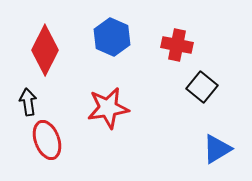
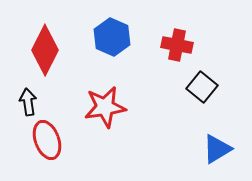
red star: moved 3 px left, 1 px up
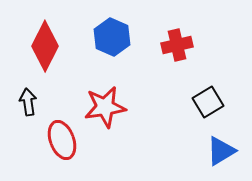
red cross: rotated 24 degrees counterclockwise
red diamond: moved 4 px up
black square: moved 6 px right, 15 px down; rotated 20 degrees clockwise
red ellipse: moved 15 px right
blue triangle: moved 4 px right, 2 px down
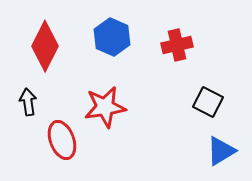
black square: rotated 32 degrees counterclockwise
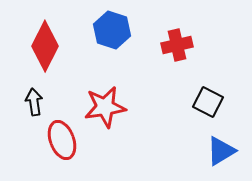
blue hexagon: moved 7 px up; rotated 6 degrees counterclockwise
black arrow: moved 6 px right
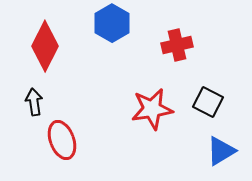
blue hexagon: moved 7 px up; rotated 12 degrees clockwise
red star: moved 47 px right, 2 px down
